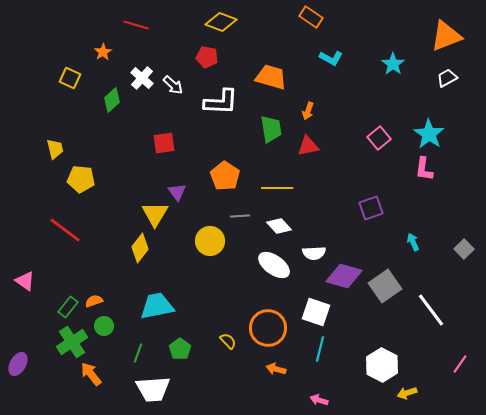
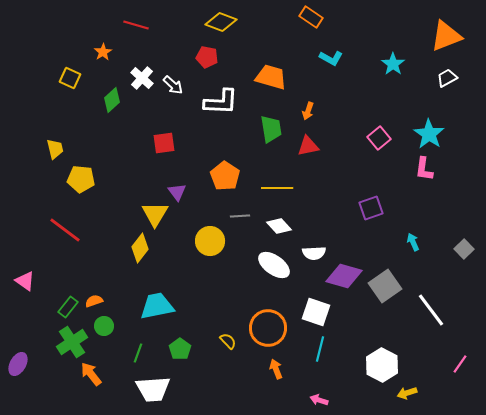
orange arrow at (276, 369): rotated 54 degrees clockwise
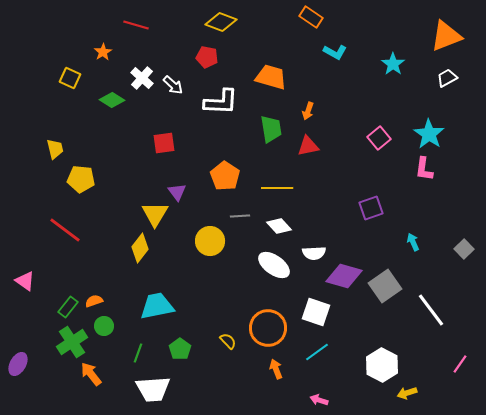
cyan L-shape at (331, 58): moved 4 px right, 6 px up
green diamond at (112, 100): rotated 75 degrees clockwise
cyan line at (320, 349): moved 3 px left, 3 px down; rotated 40 degrees clockwise
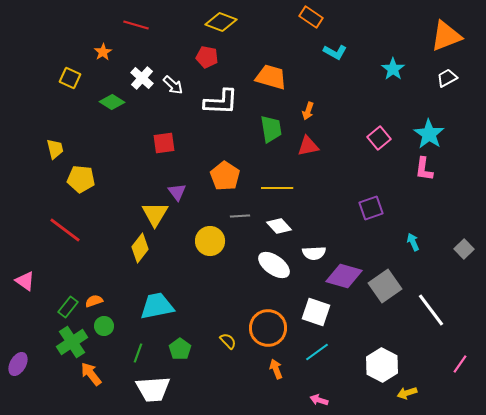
cyan star at (393, 64): moved 5 px down
green diamond at (112, 100): moved 2 px down
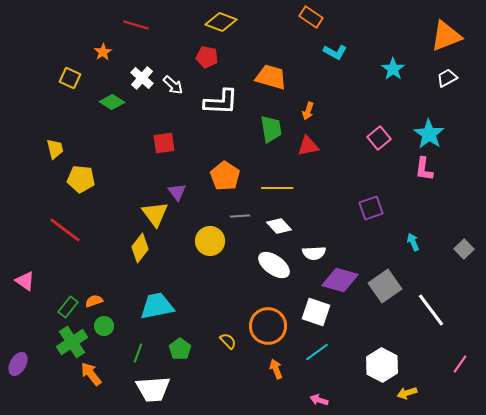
yellow triangle at (155, 214): rotated 8 degrees counterclockwise
purple diamond at (344, 276): moved 4 px left, 4 px down
orange circle at (268, 328): moved 2 px up
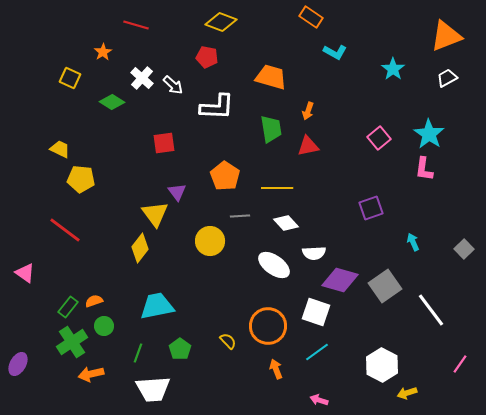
white L-shape at (221, 102): moved 4 px left, 5 px down
yellow trapezoid at (55, 149): moved 5 px right; rotated 50 degrees counterclockwise
white diamond at (279, 226): moved 7 px right, 3 px up
pink triangle at (25, 281): moved 8 px up
orange arrow at (91, 374): rotated 65 degrees counterclockwise
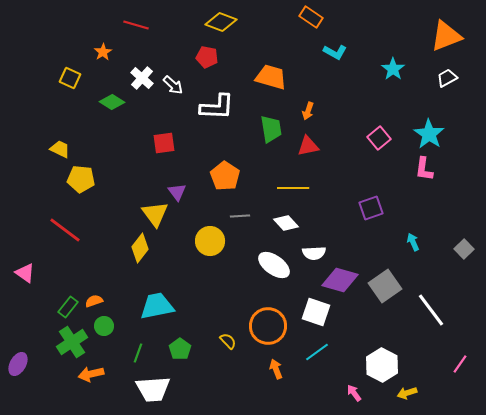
yellow line at (277, 188): moved 16 px right
pink arrow at (319, 400): moved 35 px right, 7 px up; rotated 36 degrees clockwise
